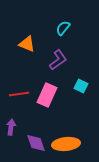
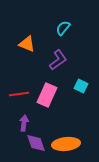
purple arrow: moved 13 px right, 4 px up
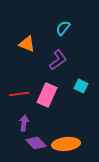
purple diamond: rotated 25 degrees counterclockwise
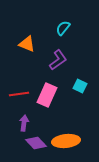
cyan square: moved 1 px left
orange ellipse: moved 3 px up
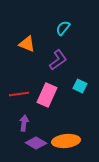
purple diamond: rotated 15 degrees counterclockwise
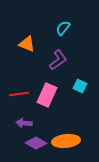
purple arrow: rotated 91 degrees counterclockwise
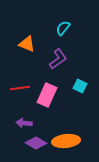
purple L-shape: moved 1 px up
red line: moved 1 px right, 6 px up
